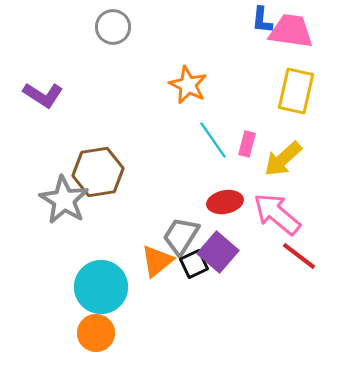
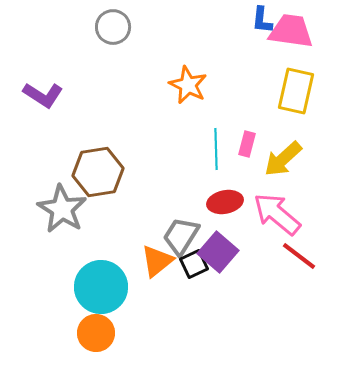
cyan line: moved 3 px right, 9 px down; rotated 33 degrees clockwise
gray star: moved 2 px left, 9 px down
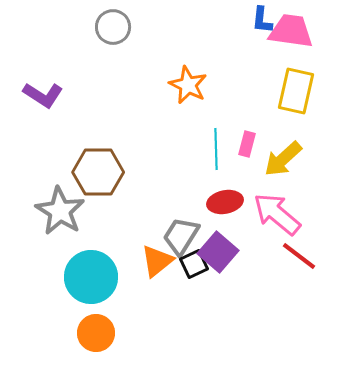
brown hexagon: rotated 9 degrees clockwise
gray star: moved 2 px left, 2 px down
cyan circle: moved 10 px left, 10 px up
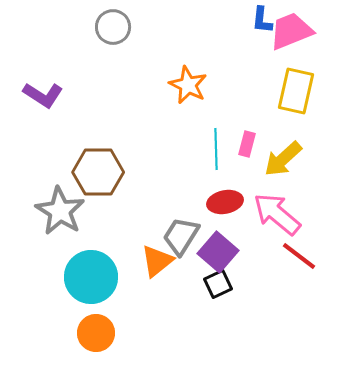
pink trapezoid: rotated 30 degrees counterclockwise
black square: moved 24 px right, 20 px down
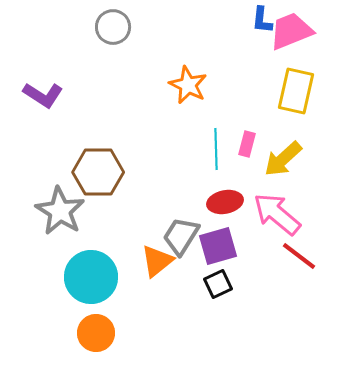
purple square: moved 6 px up; rotated 33 degrees clockwise
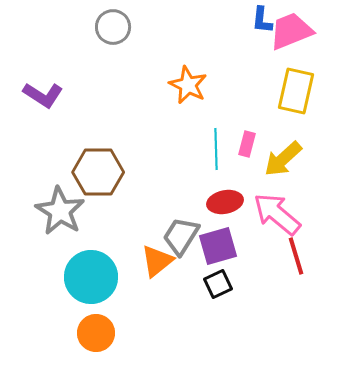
red line: moved 3 px left; rotated 36 degrees clockwise
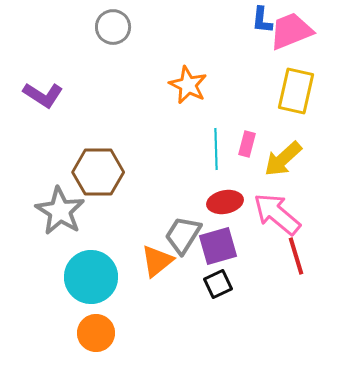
gray trapezoid: moved 2 px right, 1 px up
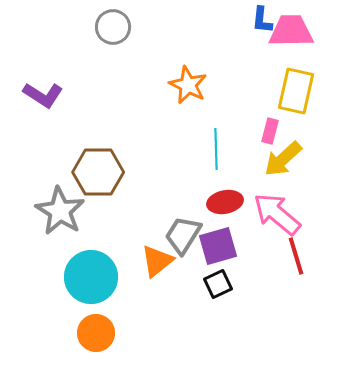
pink trapezoid: rotated 21 degrees clockwise
pink rectangle: moved 23 px right, 13 px up
